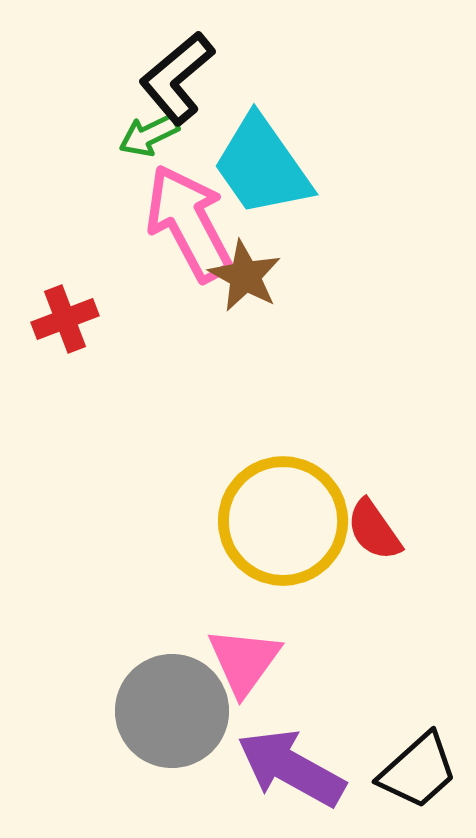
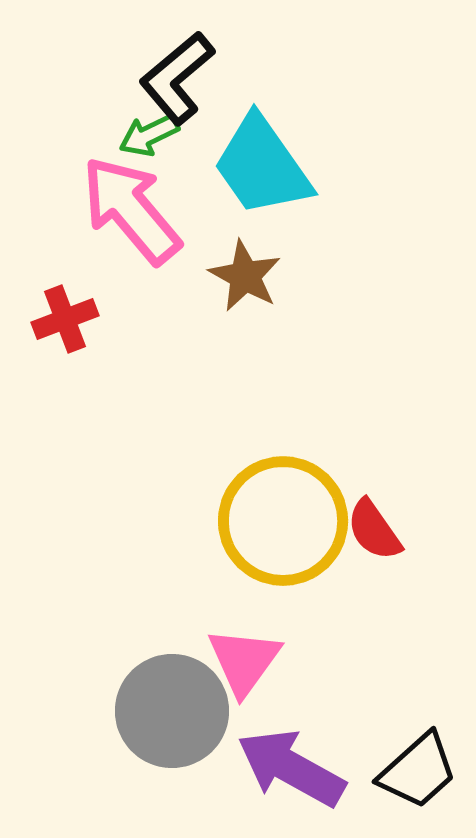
pink arrow: moved 58 px left, 13 px up; rotated 12 degrees counterclockwise
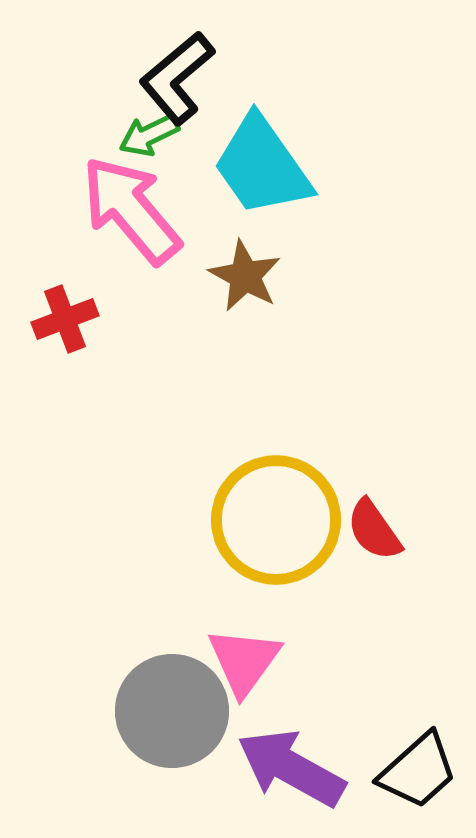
yellow circle: moved 7 px left, 1 px up
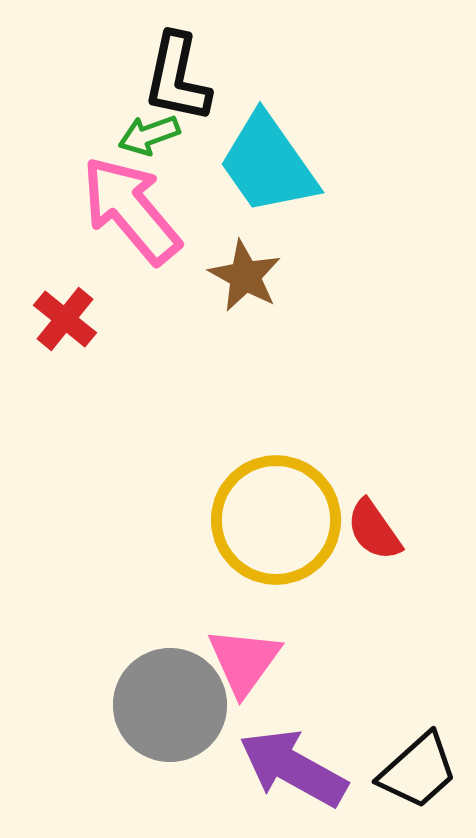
black L-shape: rotated 38 degrees counterclockwise
green arrow: rotated 6 degrees clockwise
cyan trapezoid: moved 6 px right, 2 px up
red cross: rotated 30 degrees counterclockwise
gray circle: moved 2 px left, 6 px up
purple arrow: moved 2 px right
